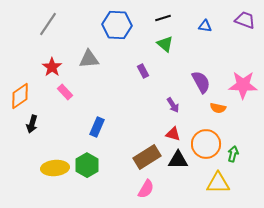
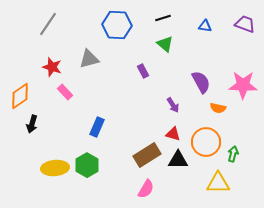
purple trapezoid: moved 4 px down
gray triangle: rotated 10 degrees counterclockwise
red star: rotated 18 degrees counterclockwise
orange circle: moved 2 px up
brown rectangle: moved 2 px up
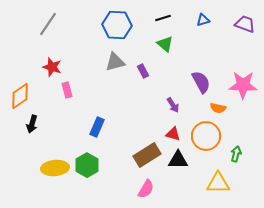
blue triangle: moved 2 px left, 6 px up; rotated 24 degrees counterclockwise
gray triangle: moved 26 px right, 3 px down
pink rectangle: moved 2 px right, 2 px up; rotated 28 degrees clockwise
orange circle: moved 6 px up
green arrow: moved 3 px right
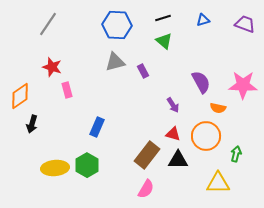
green triangle: moved 1 px left, 3 px up
brown rectangle: rotated 20 degrees counterclockwise
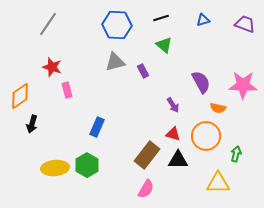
black line: moved 2 px left
green triangle: moved 4 px down
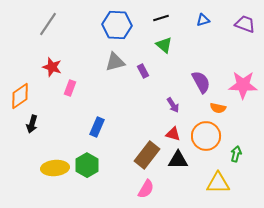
pink rectangle: moved 3 px right, 2 px up; rotated 35 degrees clockwise
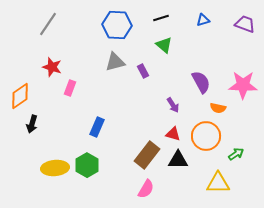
green arrow: rotated 42 degrees clockwise
